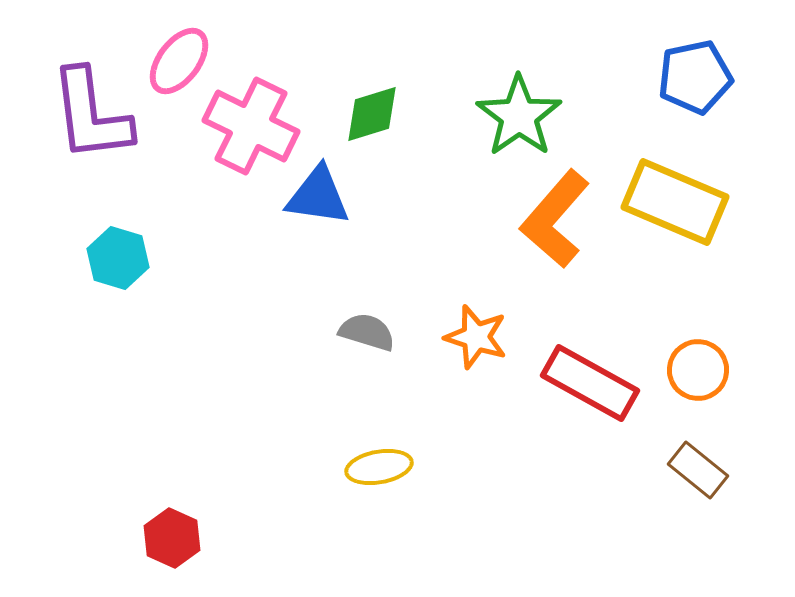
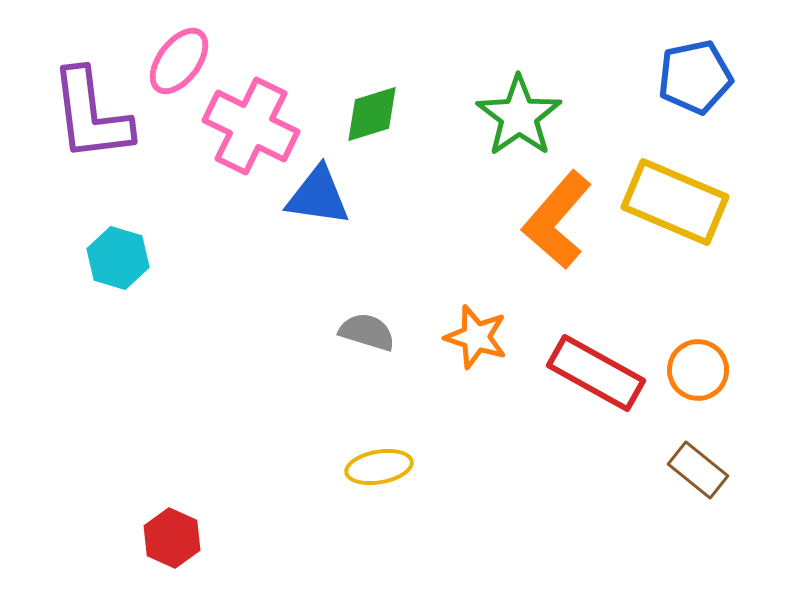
orange L-shape: moved 2 px right, 1 px down
red rectangle: moved 6 px right, 10 px up
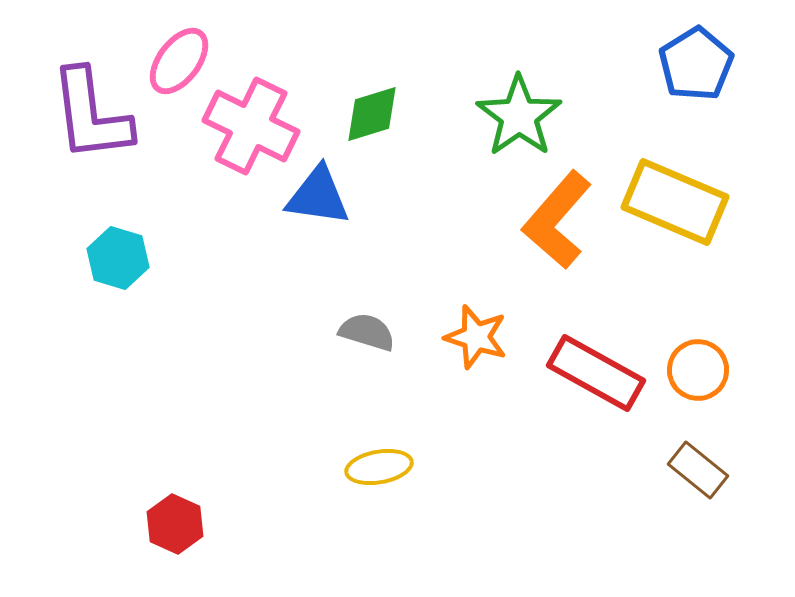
blue pentagon: moved 1 px right, 13 px up; rotated 20 degrees counterclockwise
red hexagon: moved 3 px right, 14 px up
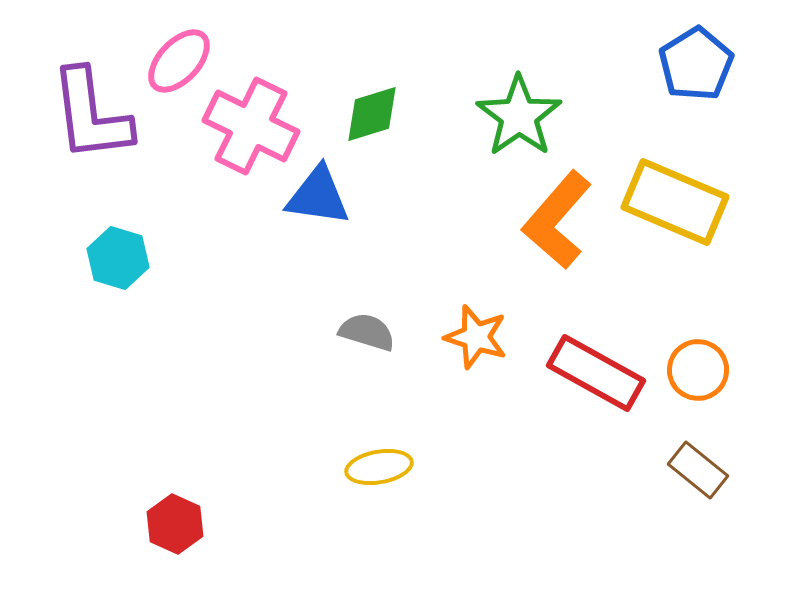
pink ellipse: rotated 6 degrees clockwise
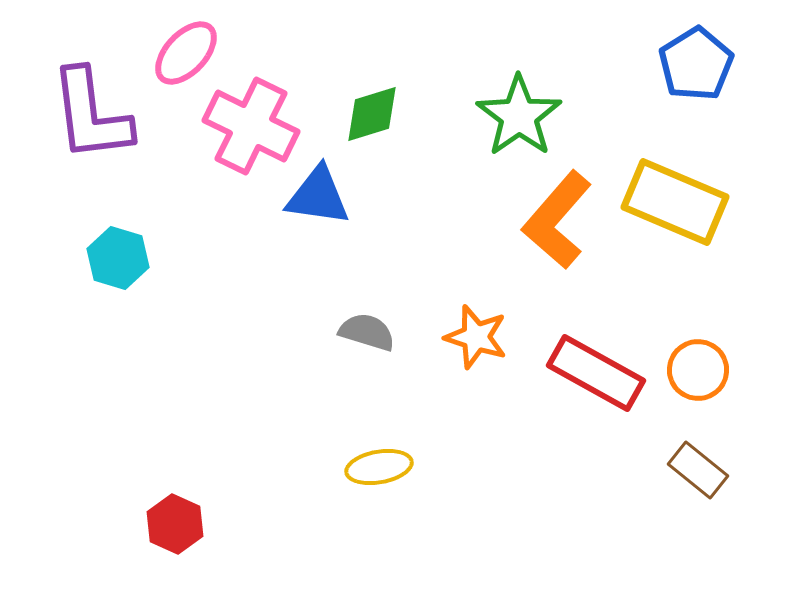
pink ellipse: moved 7 px right, 8 px up
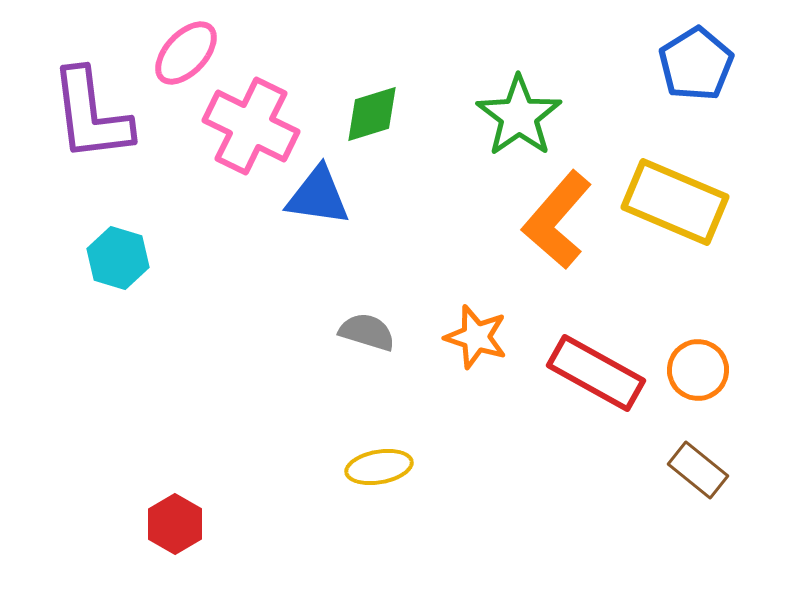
red hexagon: rotated 6 degrees clockwise
